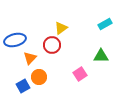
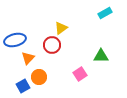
cyan rectangle: moved 11 px up
orange triangle: moved 2 px left
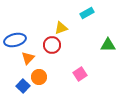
cyan rectangle: moved 18 px left
yellow triangle: rotated 16 degrees clockwise
green triangle: moved 7 px right, 11 px up
blue square: rotated 16 degrees counterclockwise
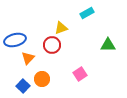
orange circle: moved 3 px right, 2 px down
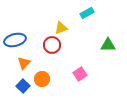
orange triangle: moved 4 px left, 5 px down
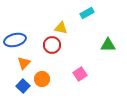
yellow triangle: rotated 32 degrees clockwise
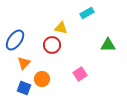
blue ellipse: rotated 40 degrees counterclockwise
blue square: moved 1 px right, 2 px down; rotated 24 degrees counterclockwise
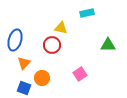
cyan rectangle: rotated 16 degrees clockwise
blue ellipse: rotated 20 degrees counterclockwise
orange circle: moved 1 px up
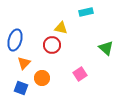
cyan rectangle: moved 1 px left, 1 px up
green triangle: moved 2 px left, 3 px down; rotated 42 degrees clockwise
blue square: moved 3 px left
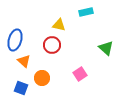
yellow triangle: moved 2 px left, 3 px up
orange triangle: moved 2 px up; rotated 32 degrees counterclockwise
